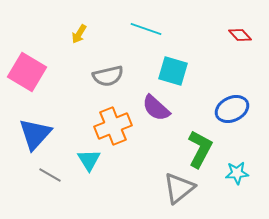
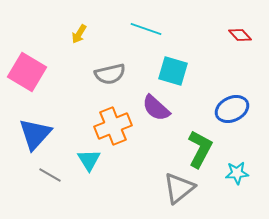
gray semicircle: moved 2 px right, 2 px up
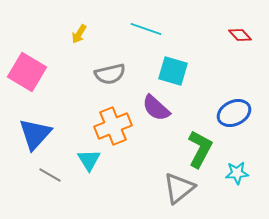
blue ellipse: moved 2 px right, 4 px down
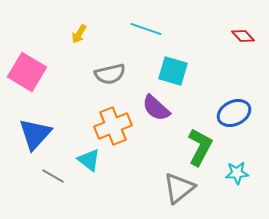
red diamond: moved 3 px right, 1 px down
green L-shape: moved 2 px up
cyan triangle: rotated 20 degrees counterclockwise
gray line: moved 3 px right, 1 px down
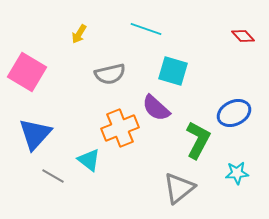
orange cross: moved 7 px right, 2 px down
green L-shape: moved 2 px left, 7 px up
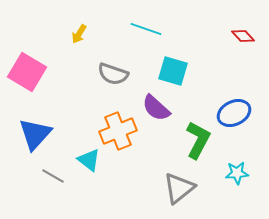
gray semicircle: moved 3 px right; rotated 32 degrees clockwise
orange cross: moved 2 px left, 3 px down
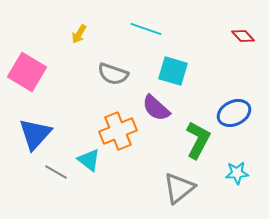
gray line: moved 3 px right, 4 px up
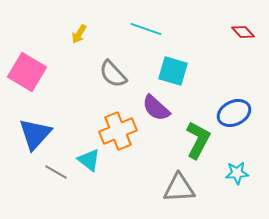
red diamond: moved 4 px up
gray semicircle: rotated 28 degrees clockwise
gray triangle: rotated 36 degrees clockwise
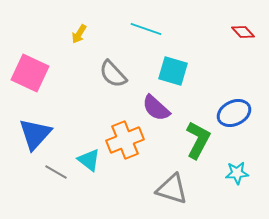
pink square: moved 3 px right, 1 px down; rotated 6 degrees counterclockwise
orange cross: moved 7 px right, 9 px down
gray triangle: moved 7 px left, 1 px down; rotated 20 degrees clockwise
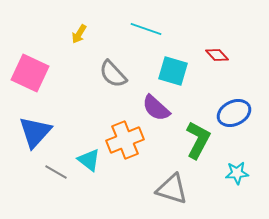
red diamond: moved 26 px left, 23 px down
blue triangle: moved 2 px up
